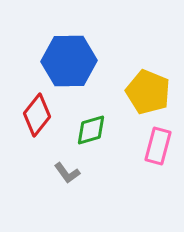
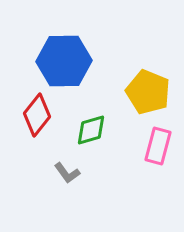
blue hexagon: moved 5 px left
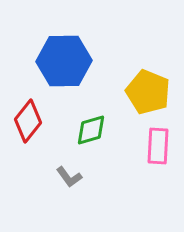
red diamond: moved 9 px left, 6 px down
pink rectangle: rotated 12 degrees counterclockwise
gray L-shape: moved 2 px right, 4 px down
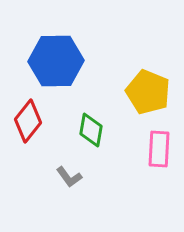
blue hexagon: moved 8 px left
green diamond: rotated 64 degrees counterclockwise
pink rectangle: moved 1 px right, 3 px down
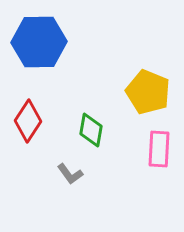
blue hexagon: moved 17 px left, 19 px up
red diamond: rotated 6 degrees counterclockwise
gray L-shape: moved 1 px right, 3 px up
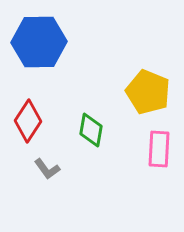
gray L-shape: moved 23 px left, 5 px up
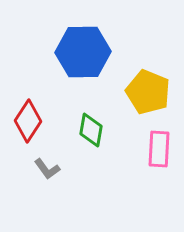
blue hexagon: moved 44 px right, 10 px down
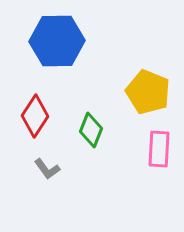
blue hexagon: moved 26 px left, 11 px up
red diamond: moved 7 px right, 5 px up
green diamond: rotated 12 degrees clockwise
